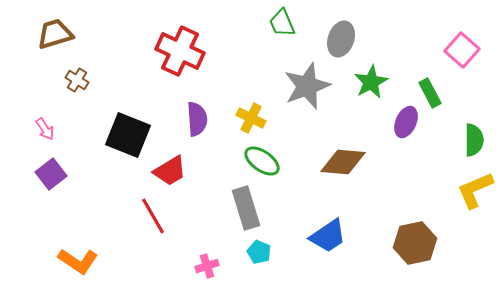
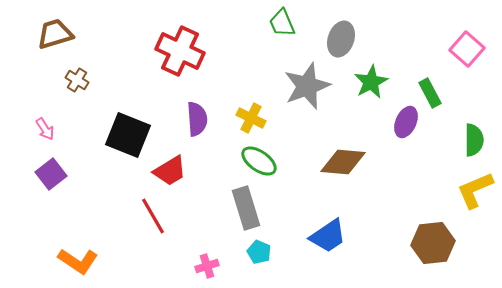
pink square: moved 5 px right, 1 px up
green ellipse: moved 3 px left
brown hexagon: moved 18 px right; rotated 6 degrees clockwise
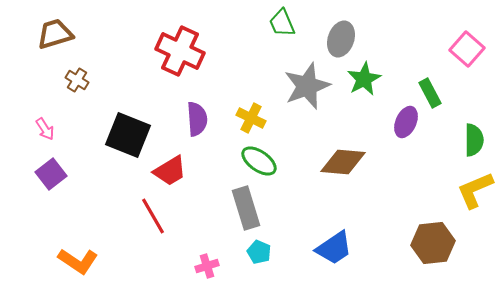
green star: moved 7 px left, 3 px up
blue trapezoid: moved 6 px right, 12 px down
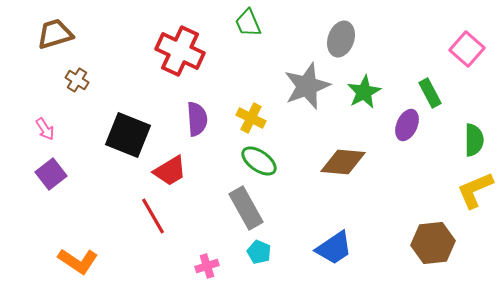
green trapezoid: moved 34 px left
green star: moved 13 px down
purple ellipse: moved 1 px right, 3 px down
gray rectangle: rotated 12 degrees counterclockwise
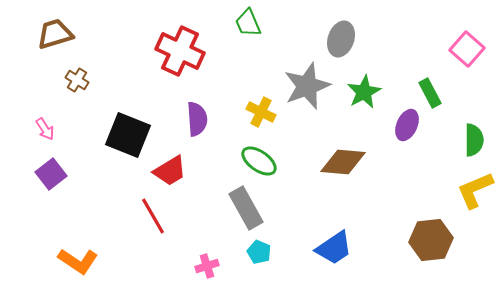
yellow cross: moved 10 px right, 6 px up
brown hexagon: moved 2 px left, 3 px up
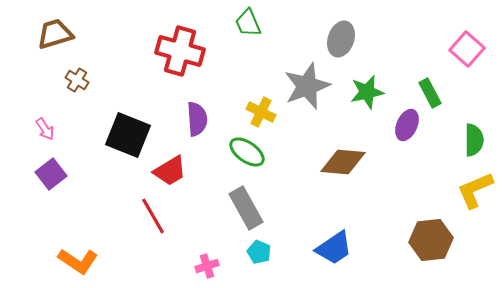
red cross: rotated 9 degrees counterclockwise
green star: moved 3 px right; rotated 16 degrees clockwise
green ellipse: moved 12 px left, 9 px up
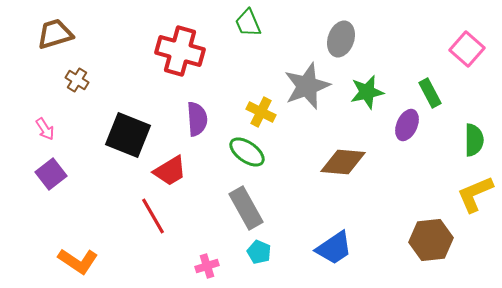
yellow L-shape: moved 4 px down
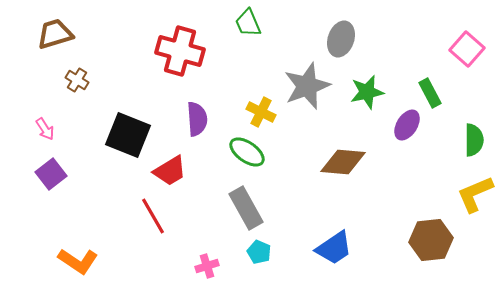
purple ellipse: rotated 8 degrees clockwise
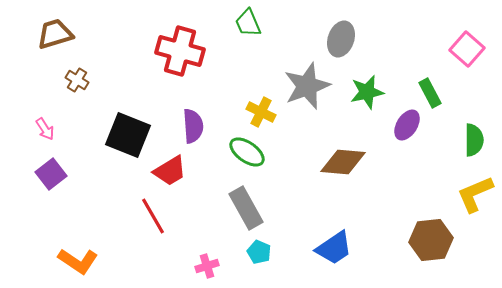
purple semicircle: moved 4 px left, 7 px down
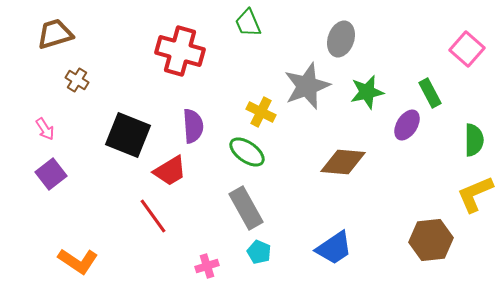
red line: rotated 6 degrees counterclockwise
